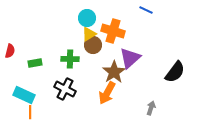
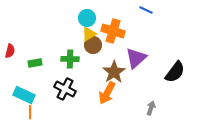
purple triangle: moved 6 px right
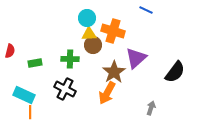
yellow triangle: rotated 28 degrees clockwise
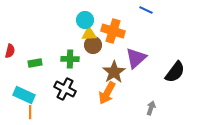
cyan circle: moved 2 px left, 2 px down
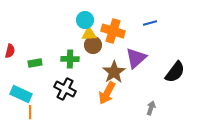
blue line: moved 4 px right, 13 px down; rotated 40 degrees counterclockwise
cyan rectangle: moved 3 px left, 1 px up
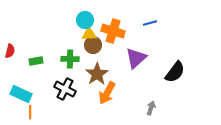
green rectangle: moved 1 px right, 2 px up
brown star: moved 17 px left, 2 px down
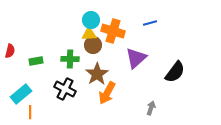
cyan circle: moved 6 px right
cyan rectangle: rotated 65 degrees counterclockwise
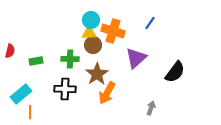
blue line: rotated 40 degrees counterclockwise
yellow triangle: moved 1 px up
black cross: rotated 25 degrees counterclockwise
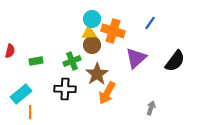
cyan circle: moved 1 px right, 1 px up
brown circle: moved 1 px left
green cross: moved 2 px right, 2 px down; rotated 24 degrees counterclockwise
black semicircle: moved 11 px up
